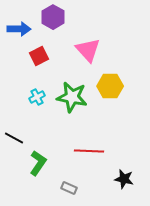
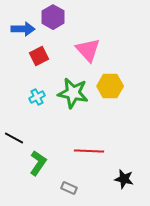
blue arrow: moved 4 px right
green star: moved 1 px right, 4 px up
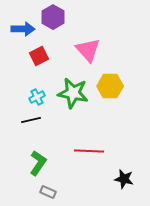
black line: moved 17 px right, 18 px up; rotated 42 degrees counterclockwise
gray rectangle: moved 21 px left, 4 px down
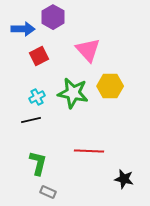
green L-shape: rotated 20 degrees counterclockwise
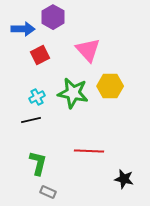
red square: moved 1 px right, 1 px up
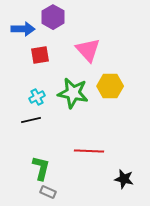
red square: rotated 18 degrees clockwise
green L-shape: moved 3 px right, 5 px down
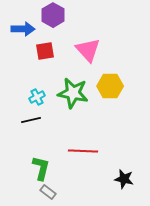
purple hexagon: moved 2 px up
red square: moved 5 px right, 4 px up
red line: moved 6 px left
gray rectangle: rotated 14 degrees clockwise
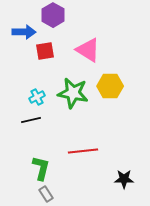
blue arrow: moved 1 px right, 3 px down
pink triangle: rotated 16 degrees counterclockwise
red line: rotated 8 degrees counterclockwise
black star: rotated 12 degrees counterclockwise
gray rectangle: moved 2 px left, 2 px down; rotated 21 degrees clockwise
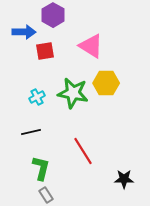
pink triangle: moved 3 px right, 4 px up
yellow hexagon: moved 4 px left, 3 px up
black line: moved 12 px down
red line: rotated 64 degrees clockwise
gray rectangle: moved 1 px down
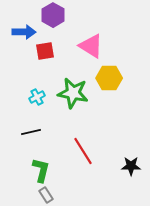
yellow hexagon: moved 3 px right, 5 px up
green L-shape: moved 2 px down
black star: moved 7 px right, 13 px up
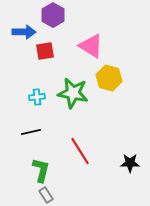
yellow hexagon: rotated 15 degrees clockwise
cyan cross: rotated 21 degrees clockwise
red line: moved 3 px left
black star: moved 1 px left, 3 px up
